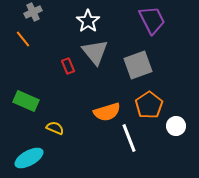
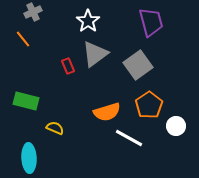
purple trapezoid: moved 1 px left, 2 px down; rotated 12 degrees clockwise
gray triangle: moved 2 px down; rotated 32 degrees clockwise
gray square: rotated 16 degrees counterclockwise
green rectangle: rotated 10 degrees counterclockwise
white line: rotated 40 degrees counterclockwise
cyan ellipse: rotated 64 degrees counterclockwise
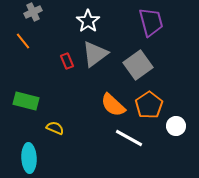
orange line: moved 2 px down
red rectangle: moved 1 px left, 5 px up
orange semicircle: moved 6 px right, 7 px up; rotated 60 degrees clockwise
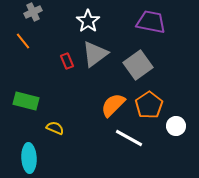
purple trapezoid: rotated 64 degrees counterclockwise
orange semicircle: rotated 92 degrees clockwise
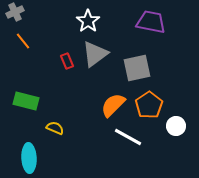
gray cross: moved 18 px left
gray square: moved 1 px left, 3 px down; rotated 24 degrees clockwise
white line: moved 1 px left, 1 px up
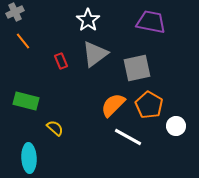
white star: moved 1 px up
red rectangle: moved 6 px left
orange pentagon: rotated 8 degrees counterclockwise
yellow semicircle: rotated 18 degrees clockwise
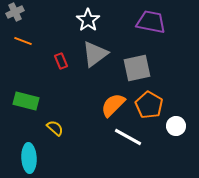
orange line: rotated 30 degrees counterclockwise
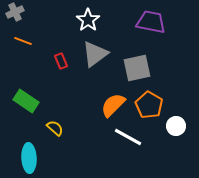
green rectangle: rotated 20 degrees clockwise
